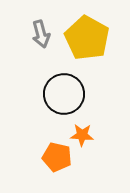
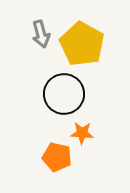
yellow pentagon: moved 5 px left, 6 px down
orange star: moved 2 px up
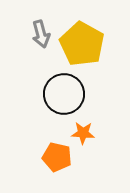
orange star: moved 1 px right
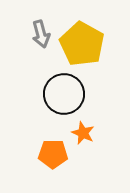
orange star: rotated 20 degrees clockwise
orange pentagon: moved 4 px left, 3 px up; rotated 12 degrees counterclockwise
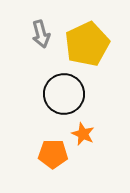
yellow pentagon: moved 5 px right; rotated 18 degrees clockwise
orange star: moved 1 px down
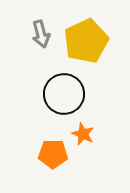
yellow pentagon: moved 1 px left, 3 px up
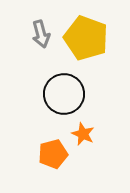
yellow pentagon: moved 3 px up; rotated 27 degrees counterclockwise
orange pentagon: rotated 16 degrees counterclockwise
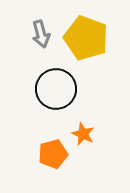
black circle: moved 8 px left, 5 px up
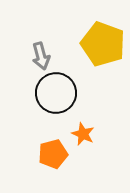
gray arrow: moved 22 px down
yellow pentagon: moved 17 px right, 6 px down
black circle: moved 4 px down
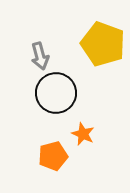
gray arrow: moved 1 px left
orange pentagon: moved 2 px down
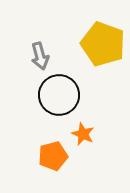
black circle: moved 3 px right, 2 px down
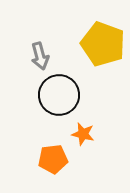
orange star: rotated 10 degrees counterclockwise
orange pentagon: moved 3 px down; rotated 8 degrees clockwise
